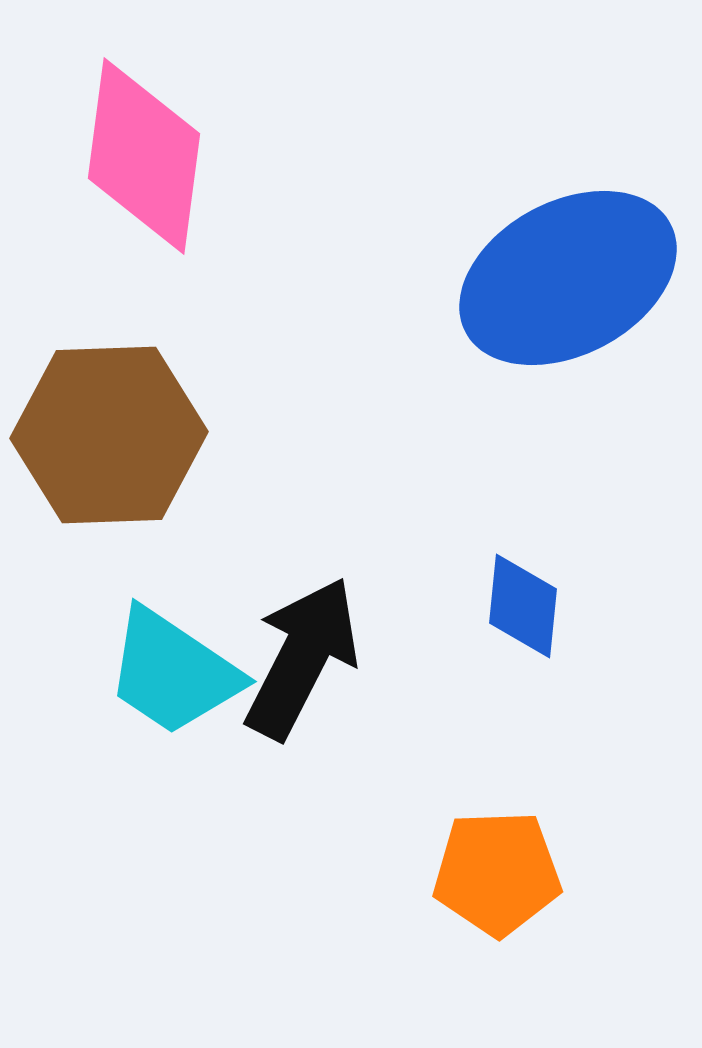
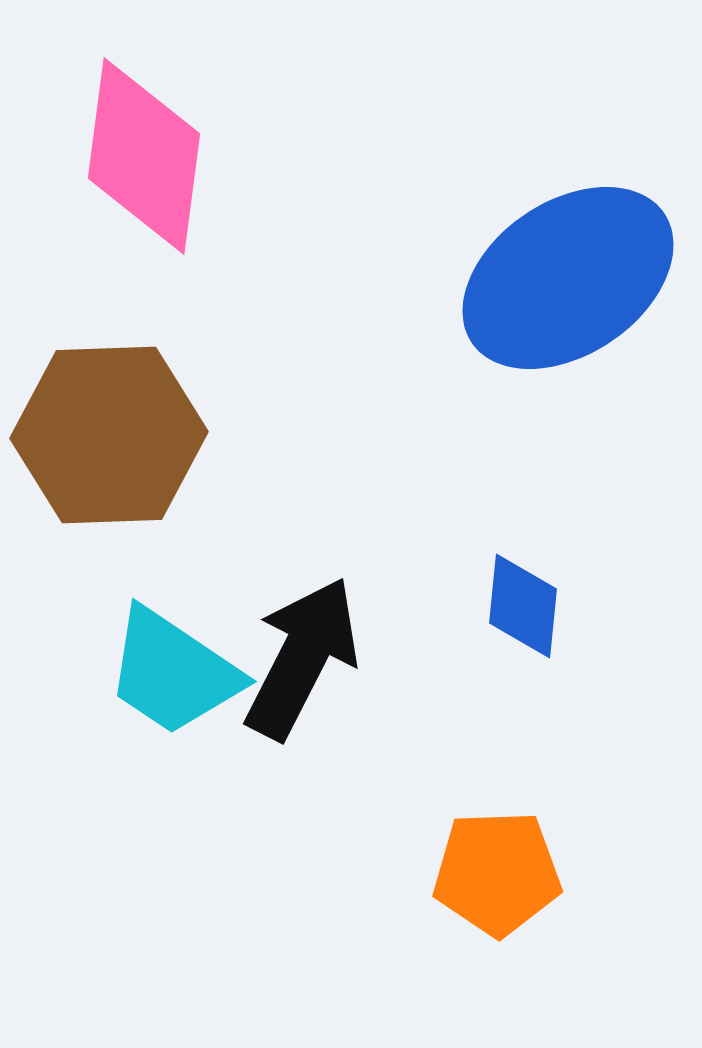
blue ellipse: rotated 6 degrees counterclockwise
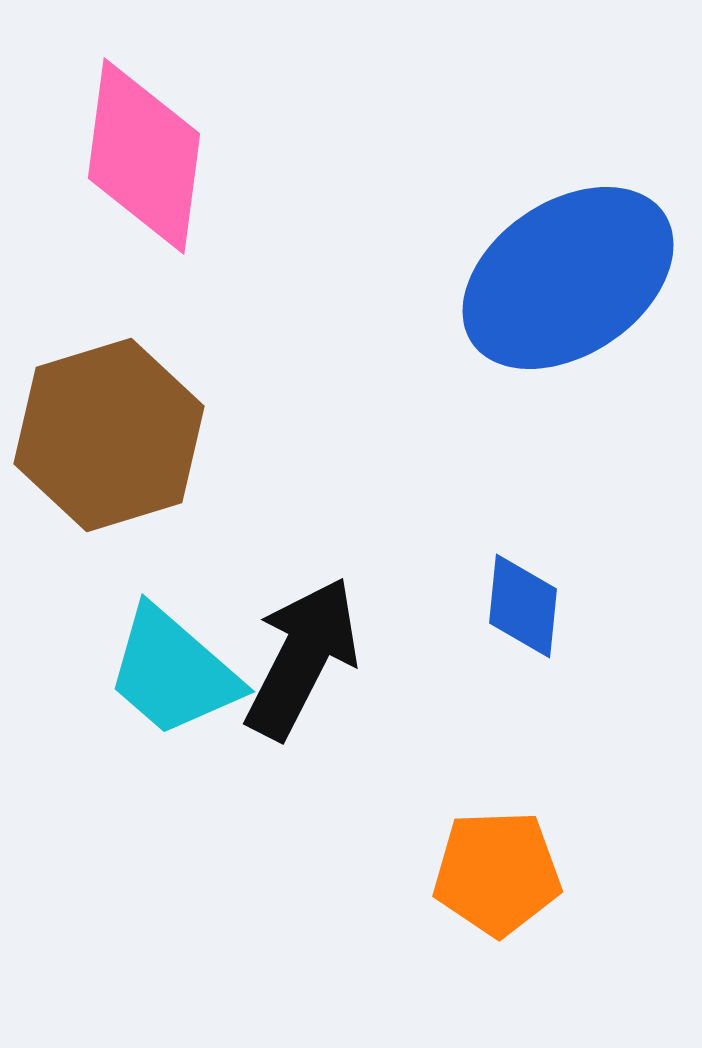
brown hexagon: rotated 15 degrees counterclockwise
cyan trapezoid: rotated 7 degrees clockwise
